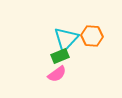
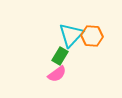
cyan triangle: moved 5 px right, 4 px up
green rectangle: rotated 36 degrees counterclockwise
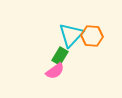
pink semicircle: moved 2 px left, 3 px up
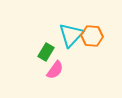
green rectangle: moved 14 px left, 4 px up
pink semicircle: moved 1 px up; rotated 18 degrees counterclockwise
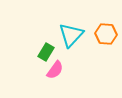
orange hexagon: moved 14 px right, 2 px up
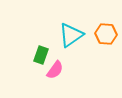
cyan triangle: rotated 12 degrees clockwise
green rectangle: moved 5 px left, 3 px down; rotated 12 degrees counterclockwise
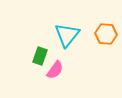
cyan triangle: moved 4 px left; rotated 16 degrees counterclockwise
green rectangle: moved 1 px left, 1 px down
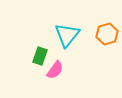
orange hexagon: moved 1 px right; rotated 20 degrees counterclockwise
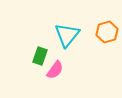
orange hexagon: moved 2 px up
